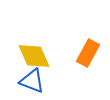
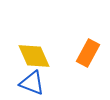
blue triangle: moved 2 px down
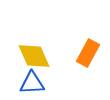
blue triangle: rotated 24 degrees counterclockwise
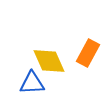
yellow diamond: moved 15 px right, 5 px down
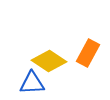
yellow diamond: rotated 32 degrees counterclockwise
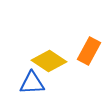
orange rectangle: moved 1 px right, 2 px up
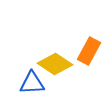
yellow diamond: moved 6 px right, 3 px down
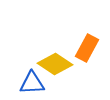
orange rectangle: moved 2 px left, 3 px up
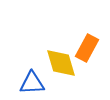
yellow diamond: moved 6 px right, 1 px up; rotated 40 degrees clockwise
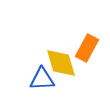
blue triangle: moved 10 px right, 4 px up
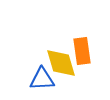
orange rectangle: moved 5 px left, 3 px down; rotated 36 degrees counterclockwise
